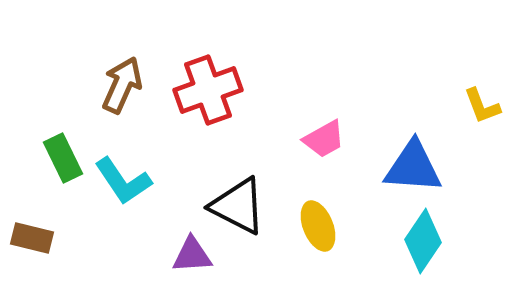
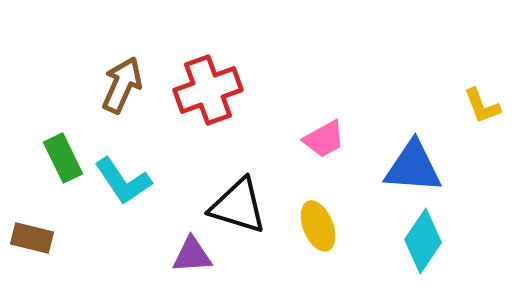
black triangle: rotated 10 degrees counterclockwise
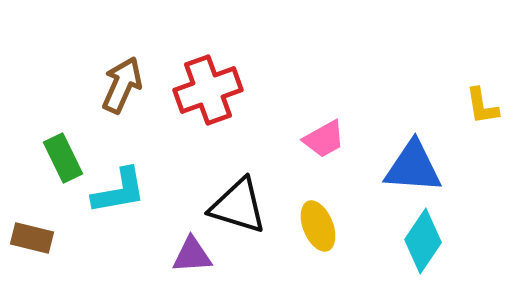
yellow L-shape: rotated 12 degrees clockwise
cyan L-shape: moved 4 px left, 10 px down; rotated 66 degrees counterclockwise
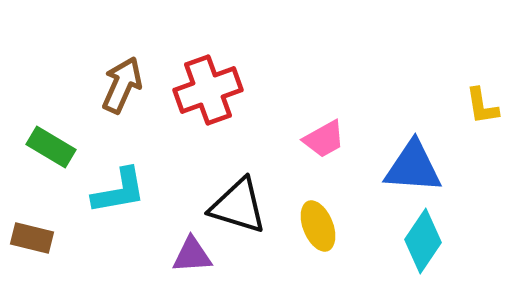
green rectangle: moved 12 px left, 11 px up; rotated 33 degrees counterclockwise
